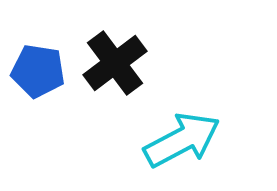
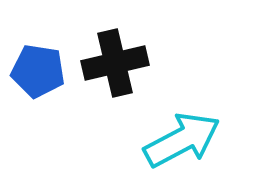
black cross: rotated 24 degrees clockwise
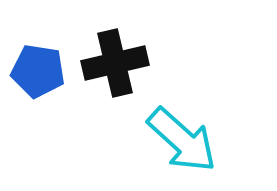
cyan arrow: rotated 70 degrees clockwise
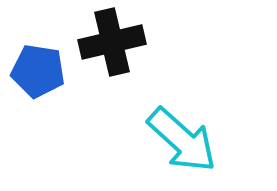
black cross: moved 3 px left, 21 px up
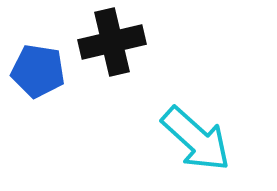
cyan arrow: moved 14 px right, 1 px up
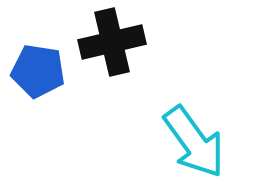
cyan arrow: moved 2 px left, 3 px down; rotated 12 degrees clockwise
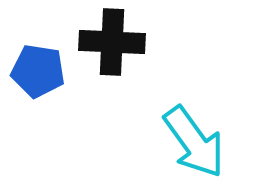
black cross: rotated 16 degrees clockwise
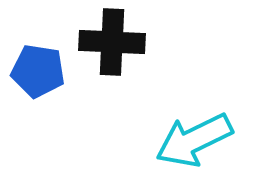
cyan arrow: moved 2 px up; rotated 100 degrees clockwise
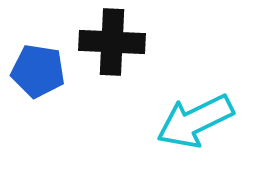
cyan arrow: moved 1 px right, 19 px up
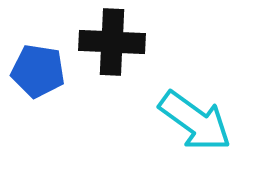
cyan arrow: rotated 118 degrees counterclockwise
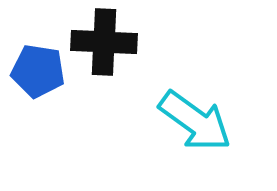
black cross: moved 8 px left
